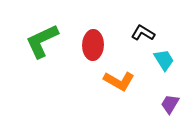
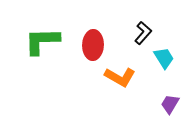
black L-shape: rotated 100 degrees clockwise
green L-shape: rotated 24 degrees clockwise
cyan trapezoid: moved 2 px up
orange L-shape: moved 1 px right, 4 px up
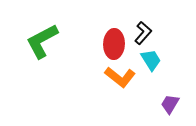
green L-shape: rotated 27 degrees counterclockwise
red ellipse: moved 21 px right, 1 px up
cyan trapezoid: moved 13 px left, 2 px down
orange L-shape: rotated 8 degrees clockwise
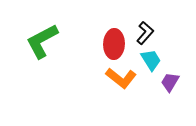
black L-shape: moved 2 px right
orange L-shape: moved 1 px right, 1 px down
purple trapezoid: moved 22 px up
